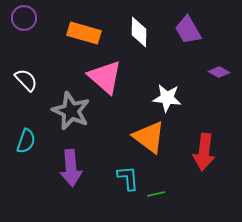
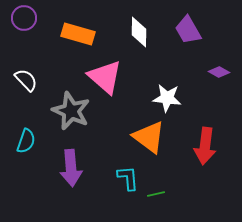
orange rectangle: moved 6 px left, 1 px down
red arrow: moved 1 px right, 6 px up
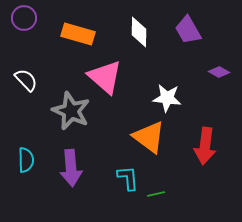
cyan semicircle: moved 19 px down; rotated 20 degrees counterclockwise
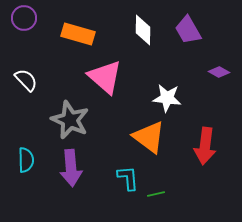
white diamond: moved 4 px right, 2 px up
gray star: moved 1 px left, 9 px down
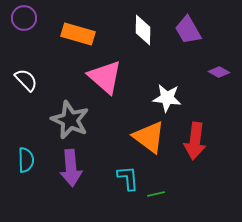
red arrow: moved 10 px left, 5 px up
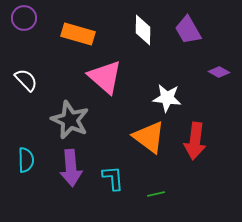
cyan L-shape: moved 15 px left
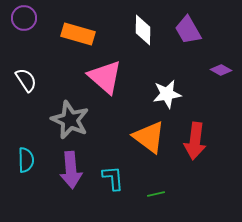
purple diamond: moved 2 px right, 2 px up
white semicircle: rotated 10 degrees clockwise
white star: moved 4 px up; rotated 16 degrees counterclockwise
purple arrow: moved 2 px down
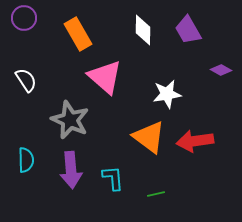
orange rectangle: rotated 44 degrees clockwise
red arrow: rotated 75 degrees clockwise
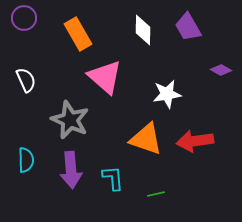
purple trapezoid: moved 3 px up
white semicircle: rotated 10 degrees clockwise
orange triangle: moved 3 px left, 2 px down; rotated 18 degrees counterclockwise
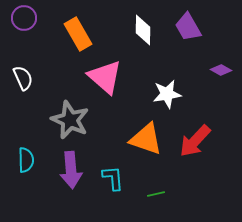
white semicircle: moved 3 px left, 2 px up
red arrow: rotated 39 degrees counterclockwise
